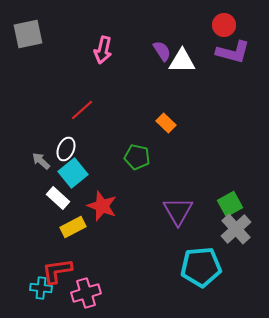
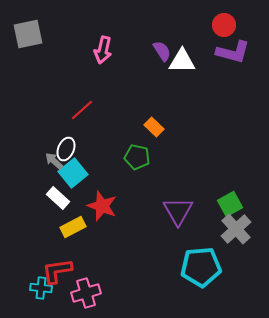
orange rectangle: moved 12 px left, 4 px down
gray arrow: moved 13 px right
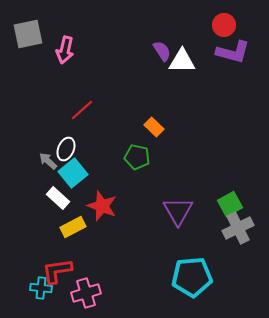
pink arrow: moved 38 px left
gray arrow: moved 6 px left
gray cross: moved 2 px right, 1 px up; rotated 16 degrees clockwise
cyan pentagon: moved 9 px left, 10 px down
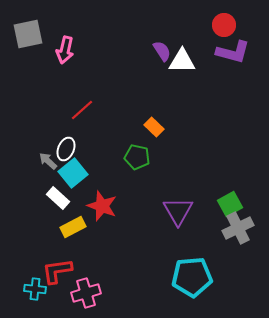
cyan cross: moved 6 px left, 1 px down
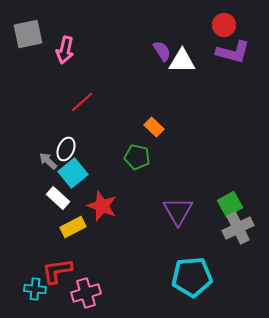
red line: moved 8 px up
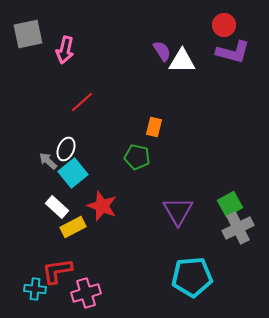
orange rectangle: rotated 60 degrees clockwise
white rectangle: moved 1 px left, 9 px down
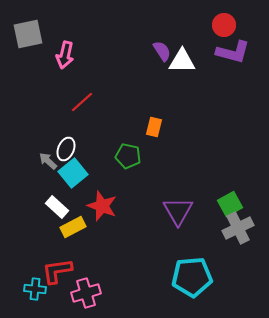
pink arrow: moved 5 px down
green pentagon: moved 9 px left, 1 px up
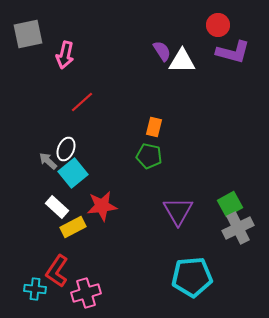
red circle: moved 6 px left
green pentagon: moved 21 px right
red star: rotated 28 degrees counterclockwise
red L-shape: rotated 48 degrees counterclockwise
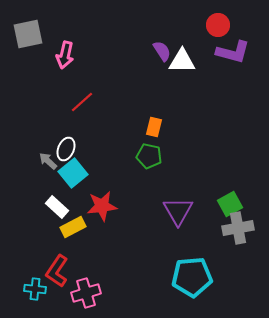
gray cross: rotated 16 degrees clockwise
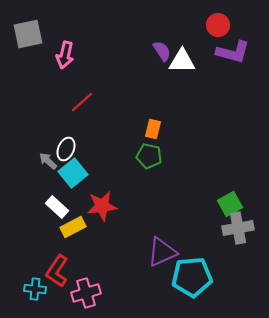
orange rectangle: moved 1 px left, 2 px down
purple triangle: moved 16 px left, 41 px down; rotated 36 degrees clockwise
